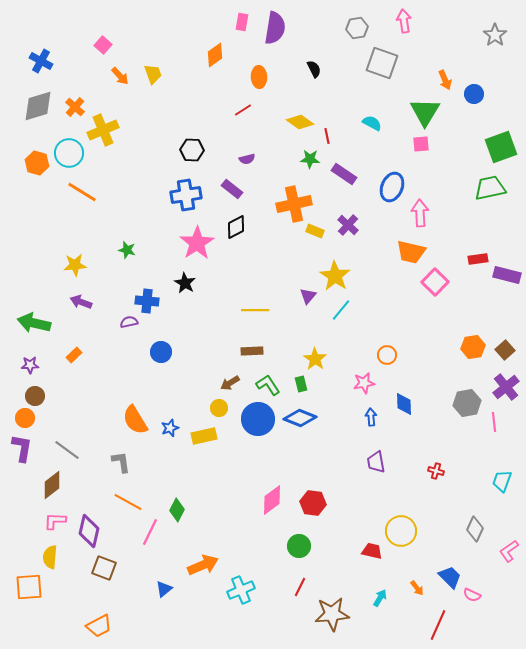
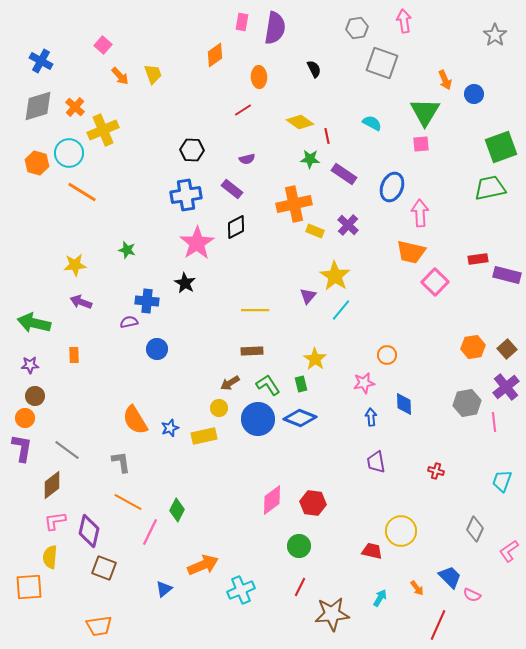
brown square at (505, 350): moved 2 px right, 1 px up
blue circle at (161, 352): moved 4 px left, 3 px up
orange rectangle at (74, 355): rotated 49 degrees counterclockwise
pink L-shape at (55, 521): rotated 10 degrees counterclockwise
orange trapezoid at (99, 626): rotated 20 degrees clockwise
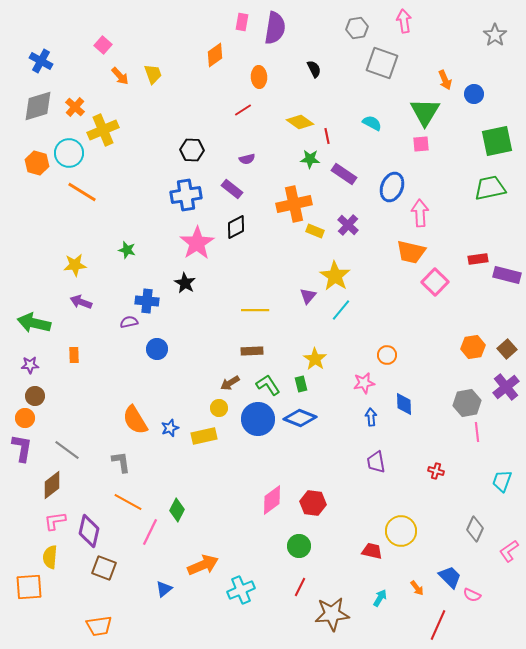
green square at (501, 147): moved 4 px left, 6 px up; rotated 8 degrees clockwise
pink line at (494, 422): moved 17 px left, 10 px down
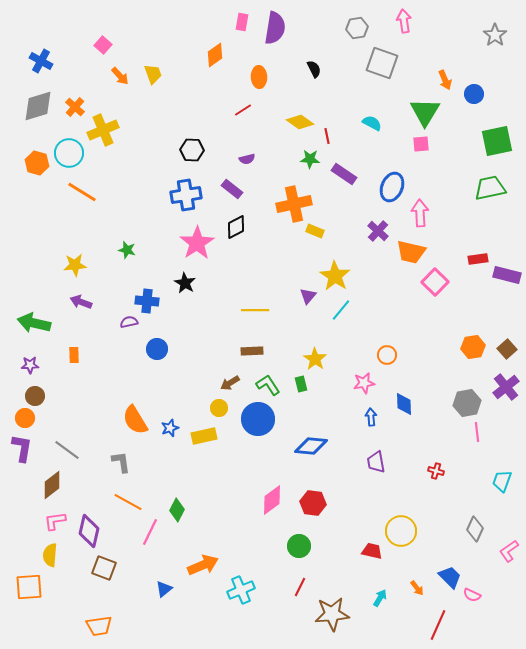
purple cross at (348, 225): moved 30 px right, 6 px down
blue diamond at (300, 418): moved 11 px right, 28 px down; rotated 16 degrees counterclockwise
yellow semicircle at (50, 557): moved 2 px up
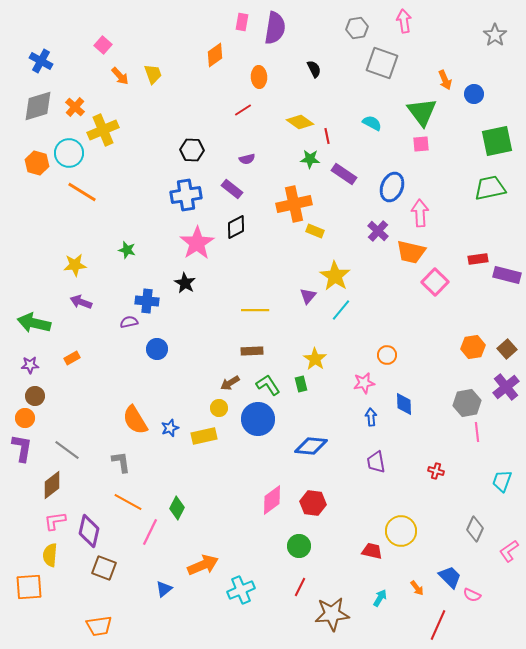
green triangle at (425, 112): moved 3 px left; rotated 8 degrees counterclockwise
orange rectangle at (74, 355): moved 2 px left, 3 px down; rotated 63 degrees clockwise
green diamond at (177, 510): moved 2 px up
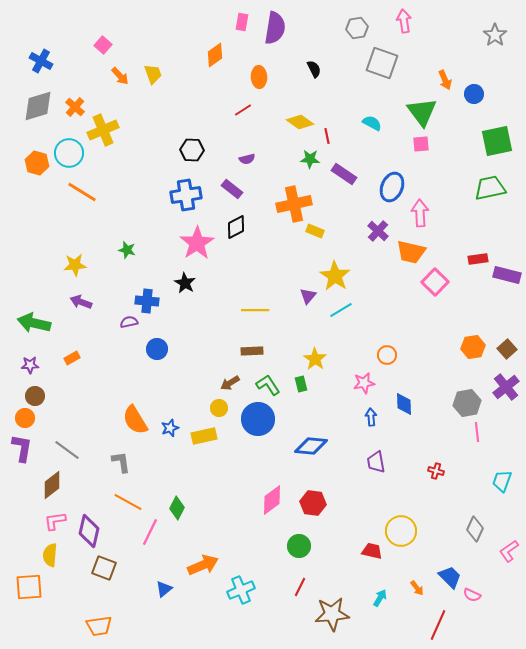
cyan line at (341, 310): rotated 20 degrees clockwise
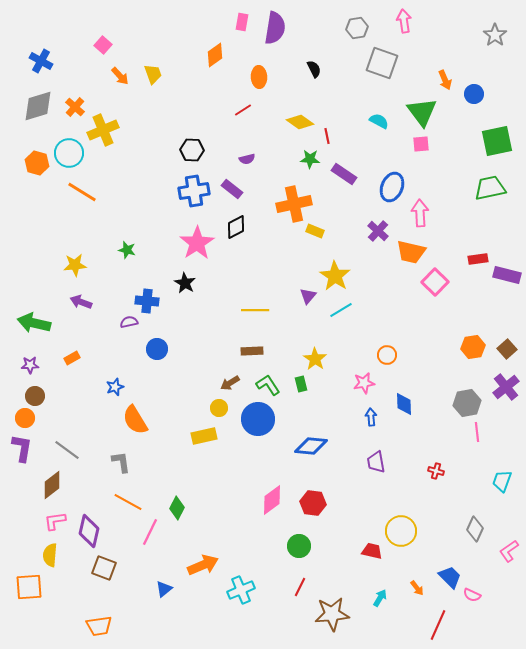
cyan semicircle at (372, 123): moved 7 px right, 2 px up
blue cross at (186, 195): moved 8 px right, 4 px up
blue star at (170, 428): moved 55 px left, 41 px up
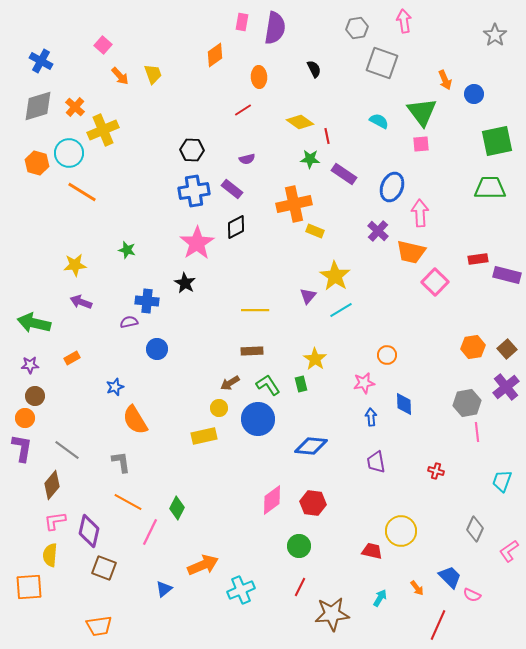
green trapezoid at (490, 188): rotated 12 degrees clockwise
brown diamond at (52, 485): rotated 12 degrees counterclockwise
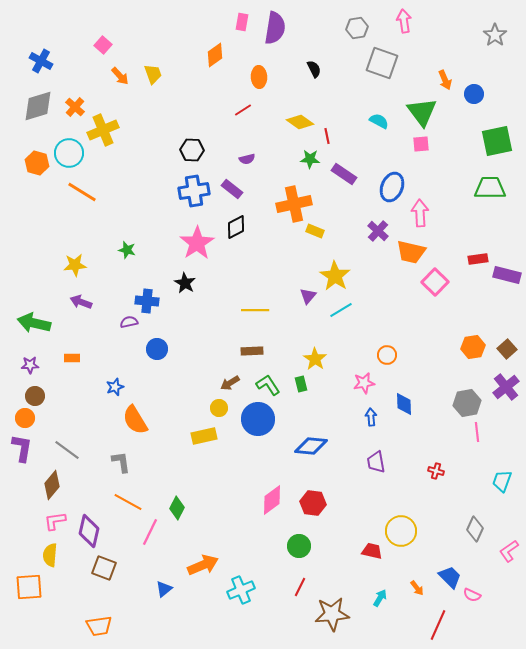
orange rectangle at (72, 358): rotated 28 degrees clockwise
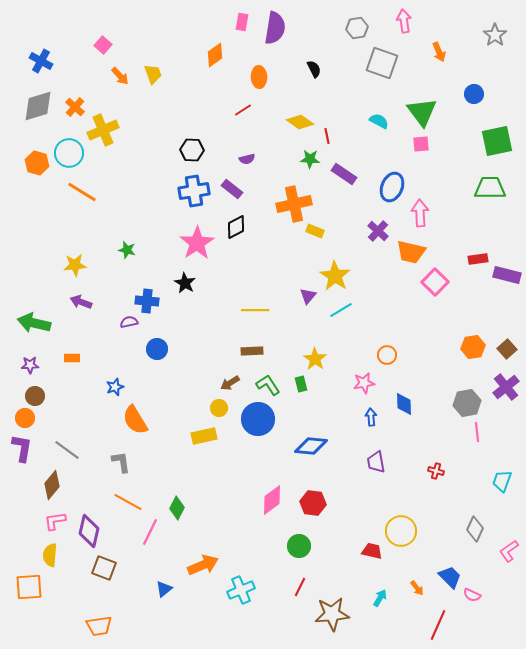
orange arrow at (445, 80): moved 6 px left, 28 px up
